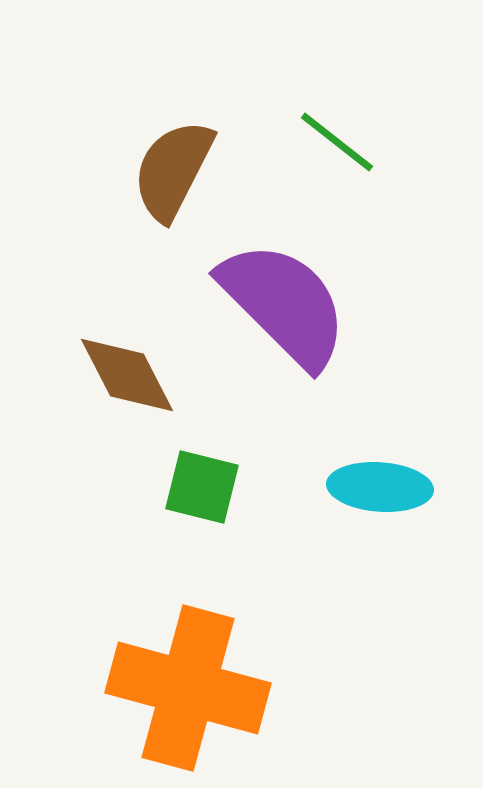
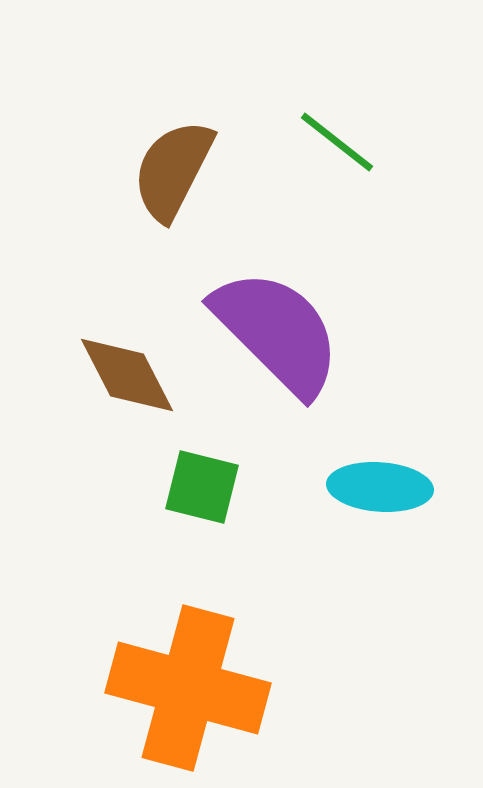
purple semicircle: moved 7 px left, 28 px down
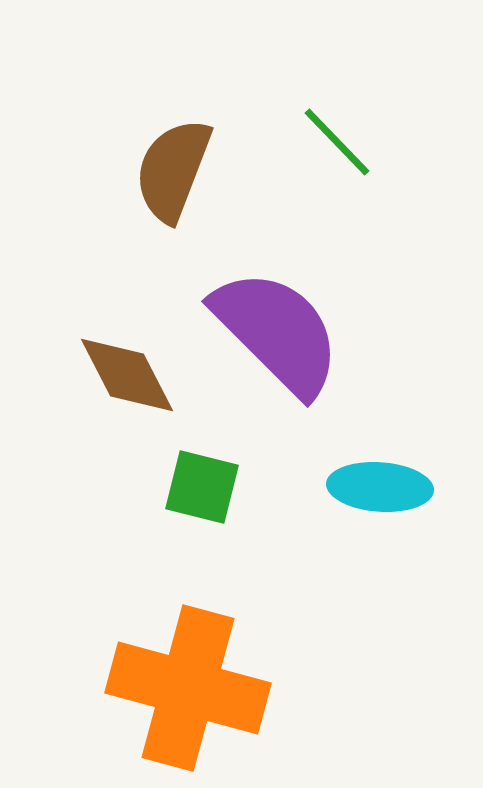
green line: rotated 8 degrees clockwise
brown semicircle: rotated 6 degrees counterclockwise
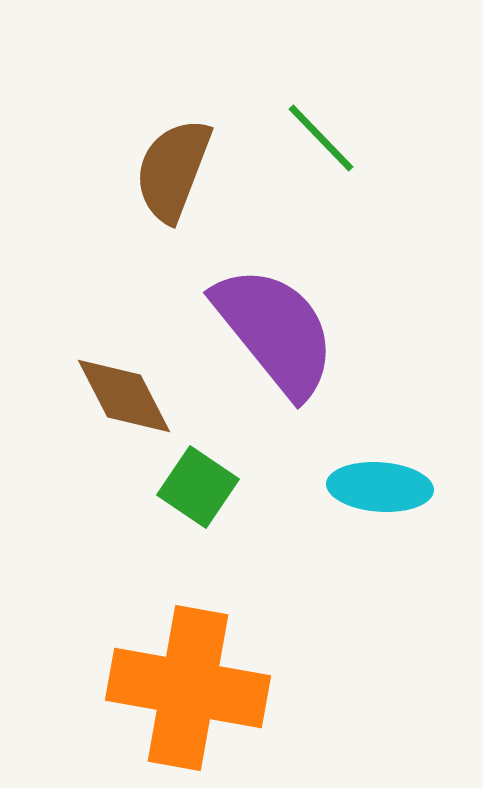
green line: moved 16 px left, 4 px up
purple semicircle: moved 2 px left, 1 px up; rotated 6 degrees clockwise
brown diamond: moved 3 px left, 21 px down
green square: moved 4 px left; rotated 20 degrees clockwise
orange cross: rotated 5 degrees counterclockwise
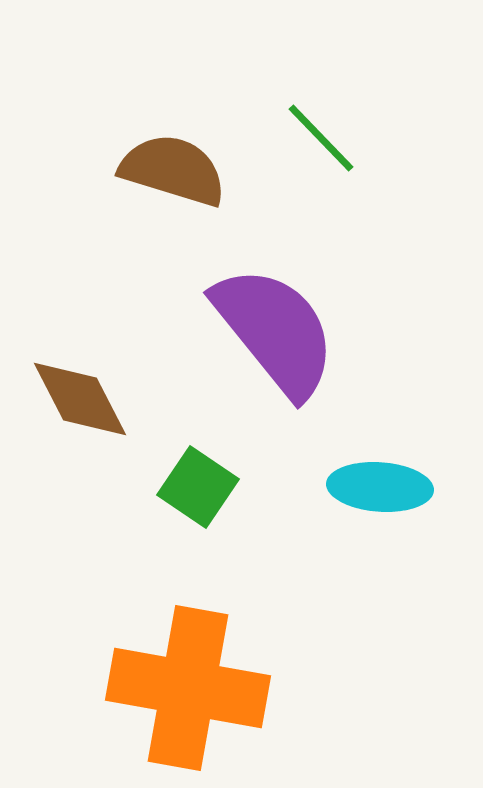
brown semicircle: rotated 86 degrees clockwise
brown diamond: moved 44 px left, 3 px down
